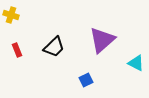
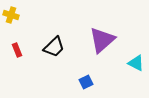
blue square: moved 2 px down
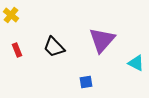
yellow cross: rotated 21 degrees clockwise
purple triangle: rotated 8 degrees counterclockwise
black trapezoid: rotated 90 degrees clockwise
blue square: rotated 16 degrees clockwise
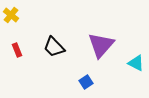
purple triangle: moved 1 px left, 5 px down
blue square: rotated 24 degrees counterclockwise
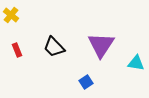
purple triangle: rotated 8 degrees counterclockwise
cyan triangle: rotated 18 degrees counterclockwise
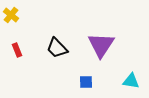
black trapezoid: moved 3 px right, 1 px down
cyan triangle: moved 5 px left, 18 px down
blue square: rotated 32 degrees clockwise
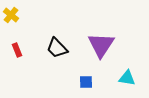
cyan triangle: moved 4 px left, 3 px up
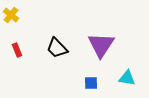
blue square: moved 5 px right, 1 px down
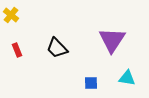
purple triangle: moved 11 px right, 5 px up
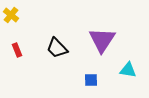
purple triangle: moved 10 px left
cyan triangle: moved 1 px right, 8 px up
blue square: moved 3 px up
